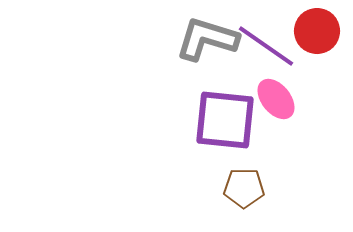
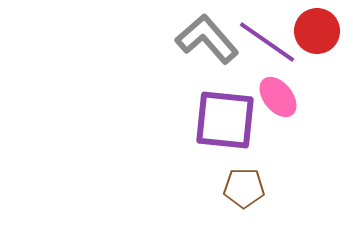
gray L-shape: rotated 32 degrees clockwise
purple line: moved 1 px right, 4 px up
pink ellipse: moved 2 px right, 2 px up
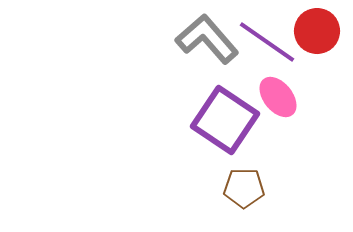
purple square: rotated 28 degrees clockwise
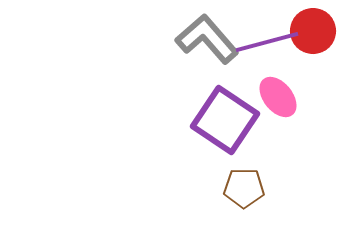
red circle: moved 4 px left
purple line: rotated 50 degrees counterclockwise
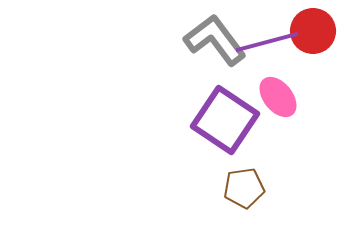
gray L-shape: moved 8 px right, 1 px down; rotated 4 degrees clockwise
brown pentagon: rotated 9 degrees counterclockwise
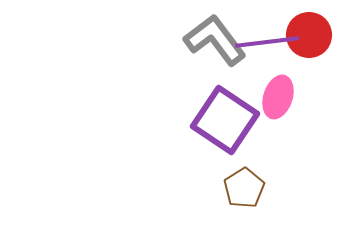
red circle: moved 4 px left, 4 px down
purple line: rotated 8 degrees clockwise
pink ellipse: rotated 57 degrees clockwise
brown pentagon: rotated 24 degrees counterclockwise
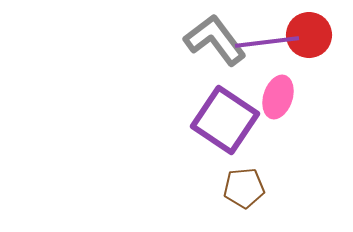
brown pentagon: rotated 27 degrees clockwise
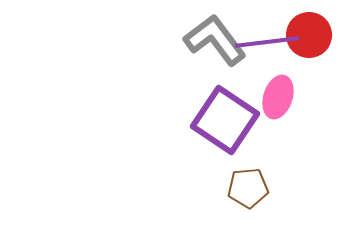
brown pentagon: moved 4 px right
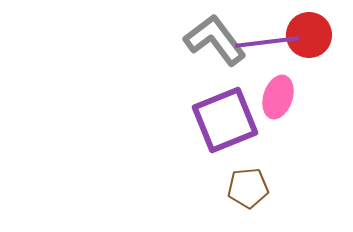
purple square: rotated 34 degrees clockwise
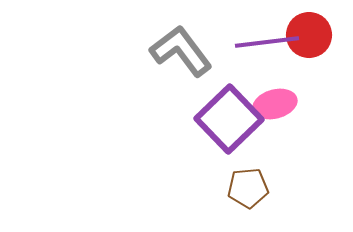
gray L-shape: moved 34 px left, 11 px down
pink ellipse: moved 3 px left, 7 px down; rotated 57 degrees clockwise
purple square: moved 4 px right, 1 px up; rotated 22 degrees counterclockwise
